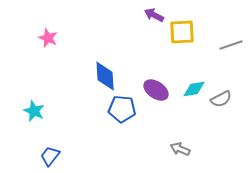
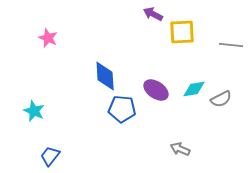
purple arrow: moved 1 px left, 1 px up
gray line: rotated 25 degrees clockwise
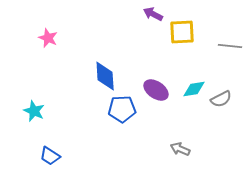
gray line: moved 1 px left, 1 px down
blue pentagon: rotated 8 degrees counterclockwise
blue trapezoid: rotated 95 degrees counterclockwise
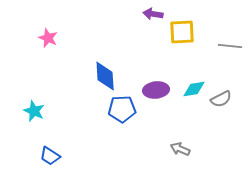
purple arrow: rotated 18 degrees counterclockwise
purple ellipse: rotated 40 degrees counterclockwise
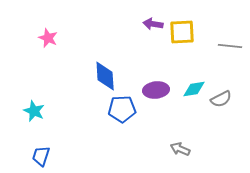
purple arrow: moved 10 px down
blue trapezoid: moved 9 px left; rotated 75 degrees clockwise
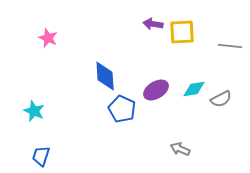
purple ellipse: rotated 25 degrees counterclockwise
blue pentagon: rotated 28 degrees clockwise
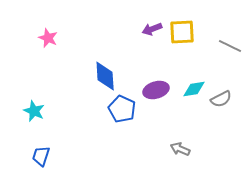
purple arrow: moved 1 px left, 5 px down; rotated 30 degrees counterclockwise
gray line: rotated 20 degrees clockwise
purple ellipse: rotated 15 degrees clockwise
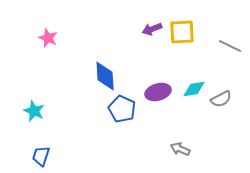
purple ellipse: moved 2 px right, 2 px down
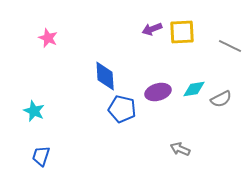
blue pentagon: rotated 12 degrees counterclockwise
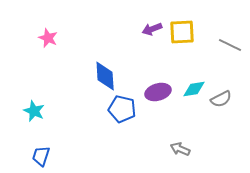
gray line: moved 1 px up
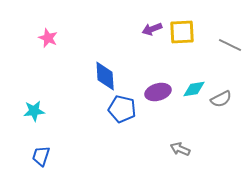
cyan star: rotated 30 degrees counterclockwise
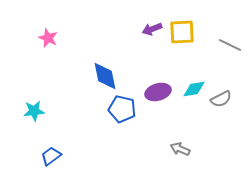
blue diamond: rotated 8 degrees counterclockwise
blue trapezoid: moved 10 px right; rotated 35 degrees clockwise
